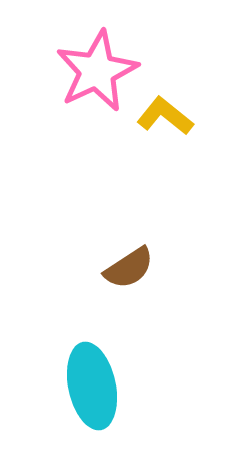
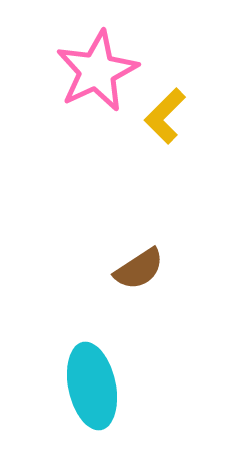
yellow L-shape: rotated 84 degrees counterclockwise
brown semicircle: moved 10 px right, 1 px down
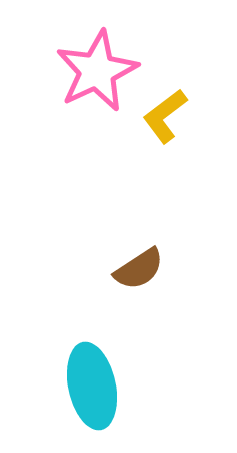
yellow L-shape: rotated 8 degrees clockwise
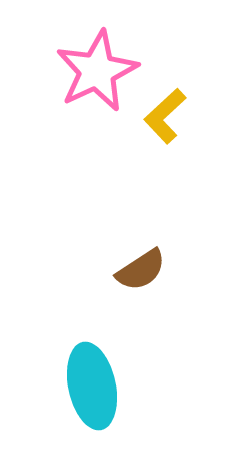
yellow L-shape: rotated 6 degrees counterclockwise
brown semicircle: moved 2 px right, 1 px down
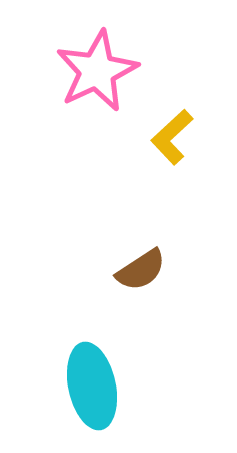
yellow L-shape: moved 7 px right, 21 px down
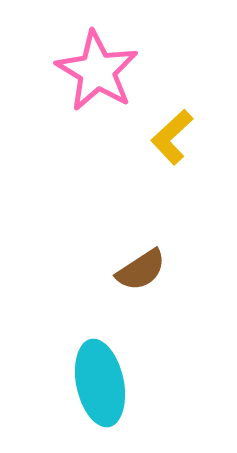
pink star: rotated 16 degrees counterclockwise
cyan ellipse: moved 8 px right, 3 px up
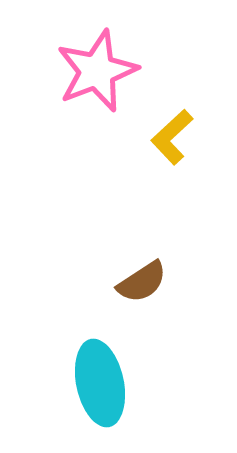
pink star: rotated 20 degrees clockwise
brown semicircle: moved 1 px right, 12 px down
